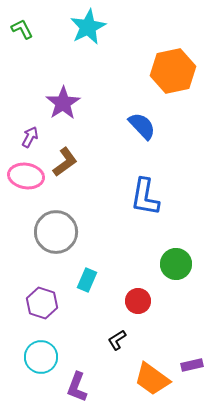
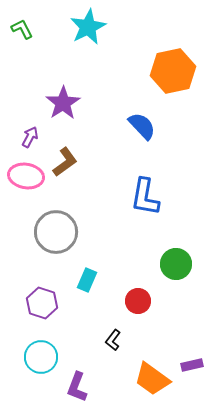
black L-shape: moved 4 px left; rotated 20 degrees counterclockwise
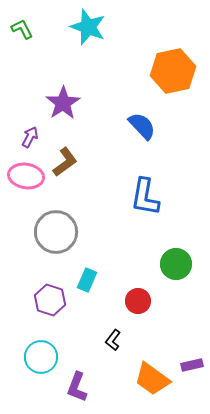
cyan star: rotated 24 degrees counterclockwise
purple hexagon: moved 8 px right, 3 px up
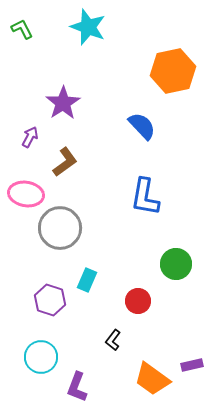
pink ellipse: moved 18 px down
gray circle: moved 4 px right, 4 px up
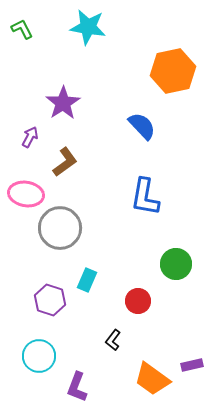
cyan star: rotated 12 degrees counterclockwise
cyan circle: moved 2 px left, 1 px up
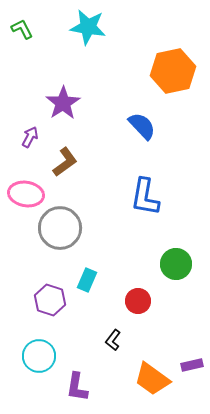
purple L-shape: rotated 12 degrees counterclockwise
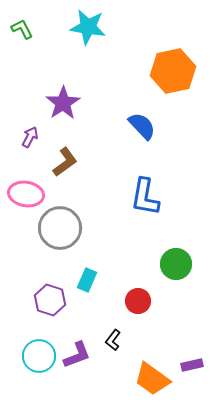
purple L-shape: moved 32 px up; rotated 120 degrees counterclockwise
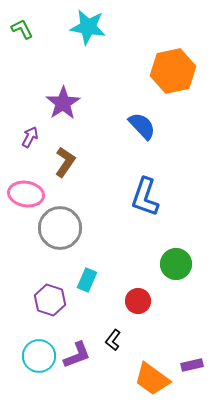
brown L-shape: rotated 20 degrees counterclockwise
blue L-shape: rotated 9 degrees clockwise
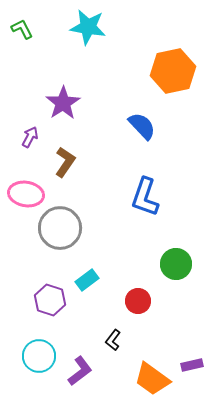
cyan rectangle: rotated 30 degrees clockwise
purple L-shape: moved 3 px right, 16 px down; rotated 16 degrees counterclockwise
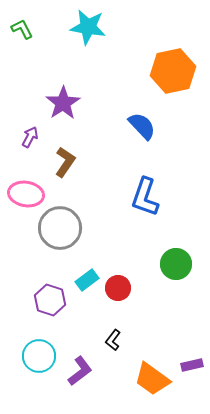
red circle: moved 20 px left, 13 px up
